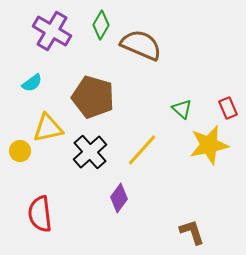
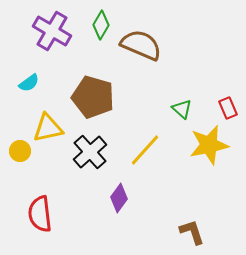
cyan semicircle: moved 3 px left
yellow line: moved 3 px right
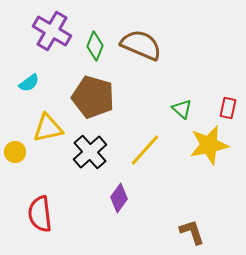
green diamond: moved 6 px left, 21 px down; rotated 8 degrees counterclockwise
red rectangle: rotated 35 degrees clockwise
yellow circle: moved 5 px left, 1 px down
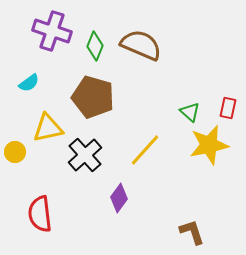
purple cross: rotated 12 degrees counterclockwise
green triangle: moved 8 px right, 3 px down
black cross: moved 5 px left, 3 px down
